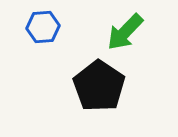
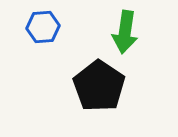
green arrow: rotated 36 degrees counterclockwise
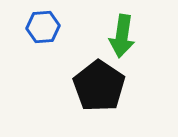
green arrow: moved 3 px left, 4 px down
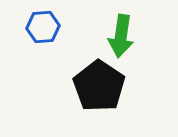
green arrow: moved 1 px left
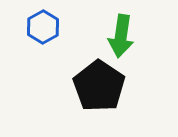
blue hexagon: rotated 24 degrees counterclockwise
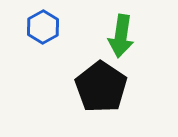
black pentagon: moved 2 px right, 1 px down
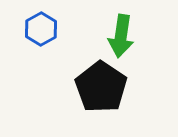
blue hexagon: moved 2 px left, 2 px down
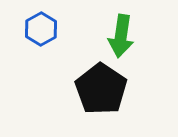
black pentagon: moved 2 px down
